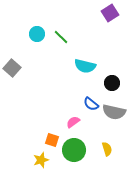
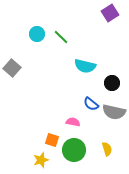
pink semicircle: rotated 48 degrees clockwise
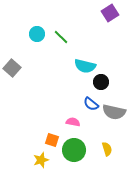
black circle: moved 11 px left, 1 px up
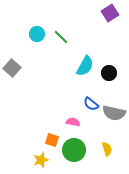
cyan semicircle: rotated 75 degrees counterclockwise
black circle: moved 8 px right, 9 px up
gray semicircle: moved 1 px down
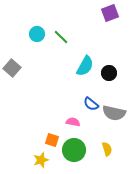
purple square: rotated 12 degrees clockwise
